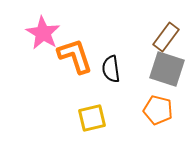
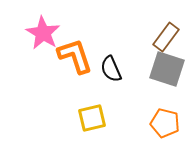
black semicircle: rotated 16 degrees counterclockwise
orange pentagon: moved 7 px right, 13 px down
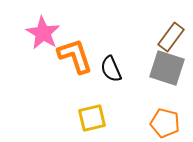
brown rectangle: moved 5 px right
gray square: moved 1 px up
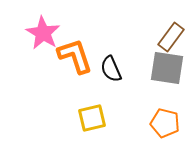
gray square: rotated 9 degrees counterclockwise
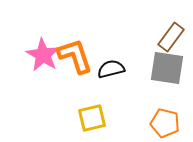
pink star: moved 22 px down
black semicircle: rotated 100 degrees clockwise
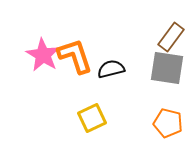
yellow square: rotated 12 degrees counterclockwise
orange pentagon: moved 3 px right
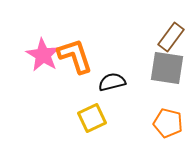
black semicircle: moved 1 px right, 13 px down
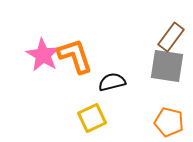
gray square: moved 2 px up
orange pentagon: moved 1 px right, 1 px up
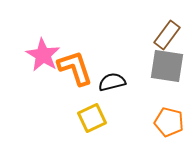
brown rectangle: moved 4 px left, 2 px up
orange L-shape: moved 12 px down
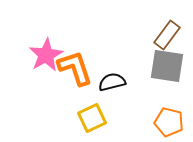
pink star: moved 3 px right; rotated 12 degrees clockwise
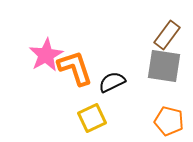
gray square: moved 3 px left
black semicircle: rotated 12 degrees counterclockwise
orange pentagon: moved 1 px up
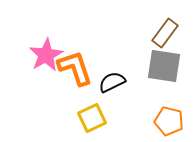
brown rectangle: moved 2 px left, 2 px up
